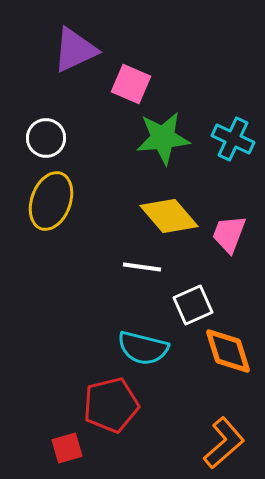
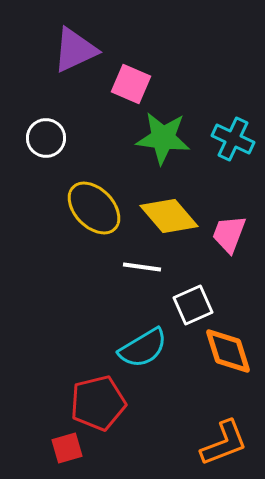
green star: rotated 12 degrees clockwise
yellow ellipse: moved 43 px right, 7 px down; rotated 64 degrees counterclockwise
cyan semicircle: rotated 45 degrees counterclockwise
red pentagon: moved 13 px left, 2 px up
orange L-shape: rotated 20 degrees clockwise
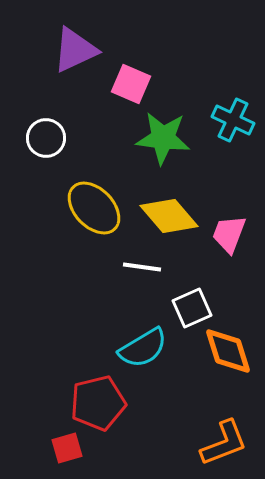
cyan cross: moved 19 px up
white square: moved 1 px left, 3 px down
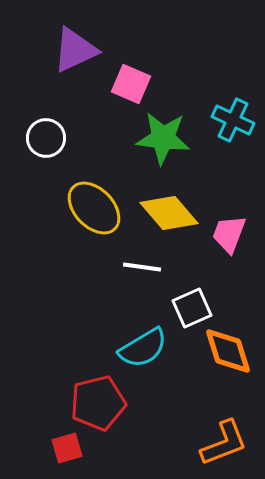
yellow diamond: moved 3 px up
